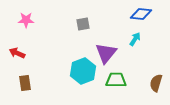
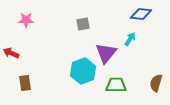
cyan arrow: moved 5 px left
red arrow: moved 6 px left
green trapezoid: moved 5 px down
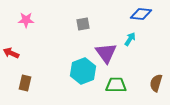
purple triangle: rotated 15 degrees counterclockwise
brown rectangle: rotated 21 degrees clockwise
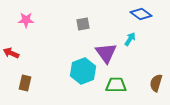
blue diamond: rotated 30 degrees clockwise
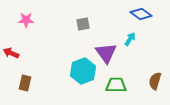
brown semicircle: moved 1 px left, 2 px up
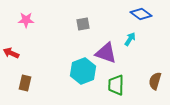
purple triangle: rotated 35 degrees counterclockwise
green trapezoid: rotated 90 degrees counterclockwise
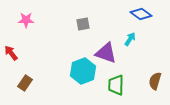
red arrow: rotated 28 degrees clockwise
brown rectangle: rotated 21 degrees clockwise
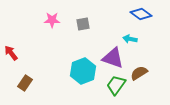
pink star: moved 26 px right
cyan arrow: rotated 112 degrees counterclockwise
purple triangle: moved 7 px right, 5 px down
brown semicircle: moved 16 px left, 8 px up; rotated 42 degrees clockwise
green trapezoid: rotated 35 degrees clockwise
